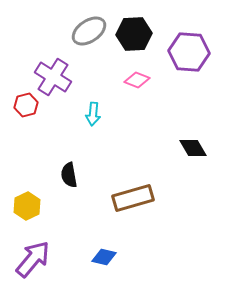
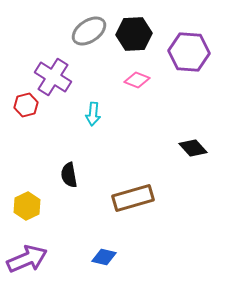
black diamond: rotated 12 degrees counterclockwise
purple arrow: moved 6 px left; rotated 27 degrees clockwise
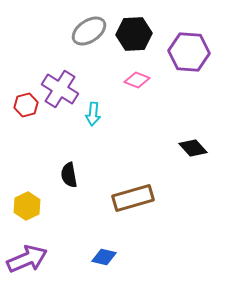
purple cross: moved 7 px right, 12 px down
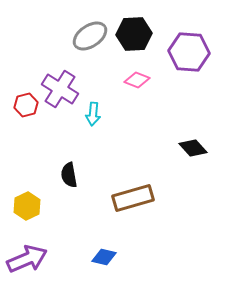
gray ellipse: moved 1 px right, 5 px down
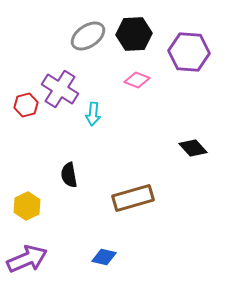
gray ellipse: moved 2 px left
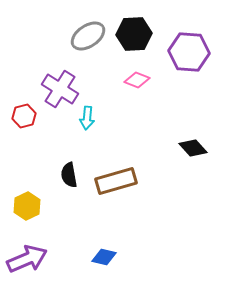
red hexagon: moved 2 px left, 11 px down
cyan arrow: moved 6 px left, 4 px down
brown rectangle: moved 17 px left, 17 px up
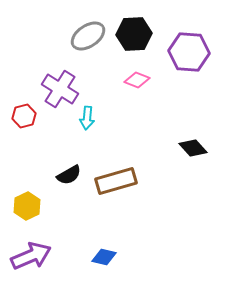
black semicircle: rotated 110 degrees counterclockwise
purple arrow: moved 4 px right, 3 px up
